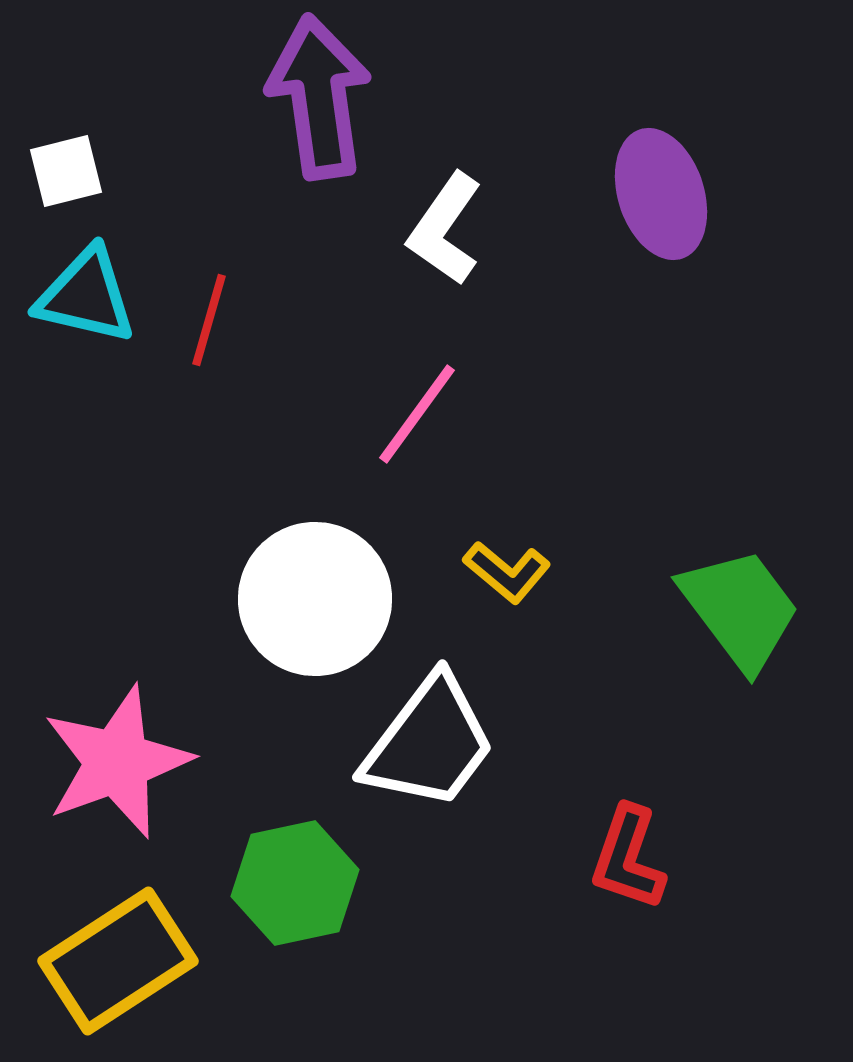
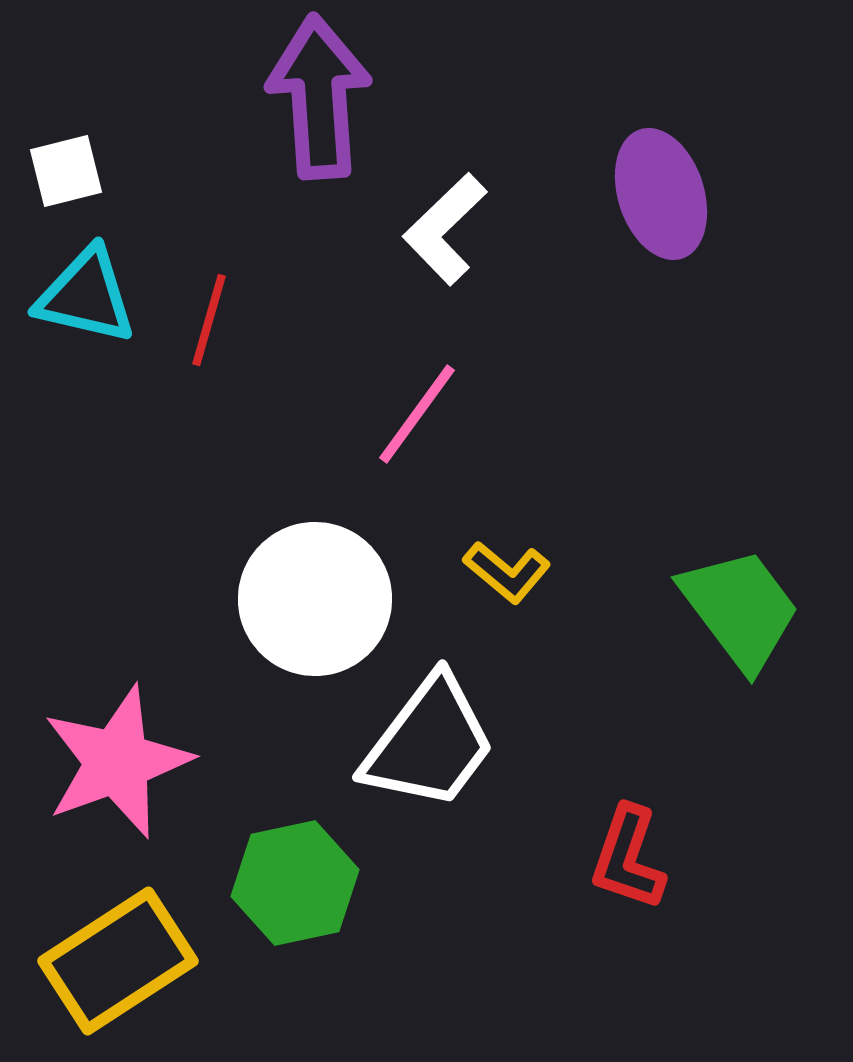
purple arrow: rotated 4 degrees clockwise
white L-shape: rotated 11 degrees clockwise
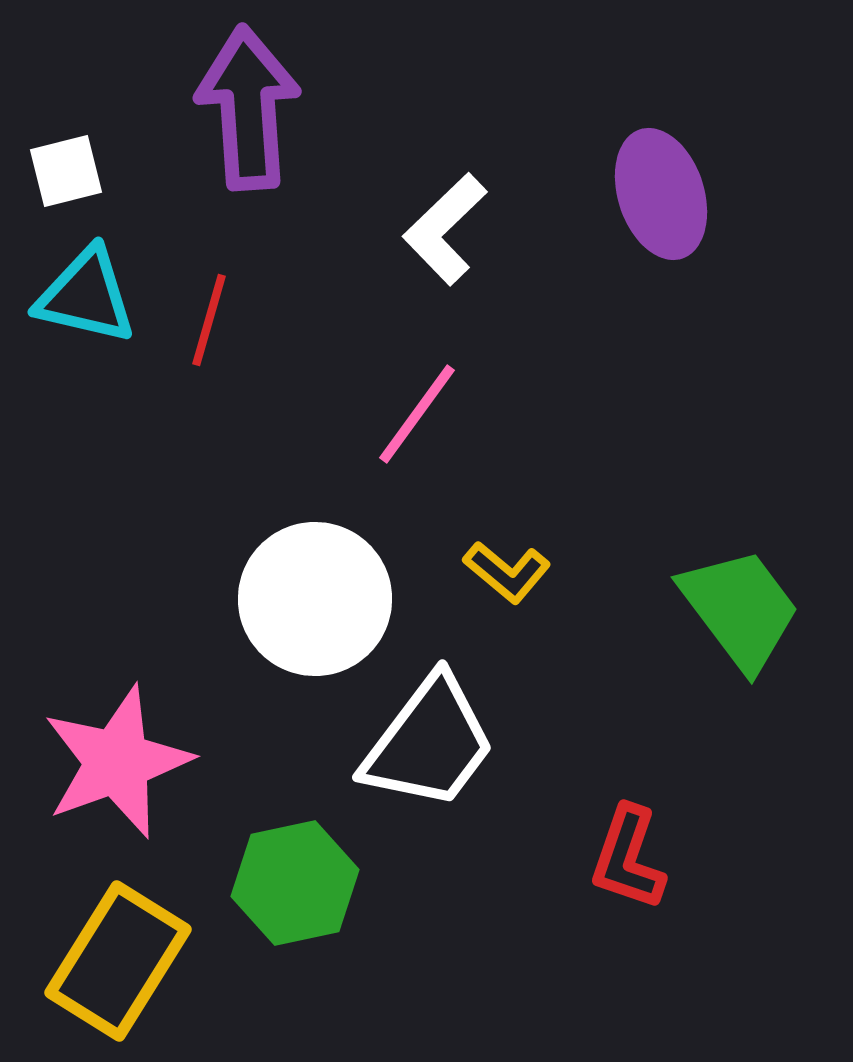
purple arrow: moved 71 px left, 11 px down
yellow rectangle: rotated 25 degrees counterclockwise
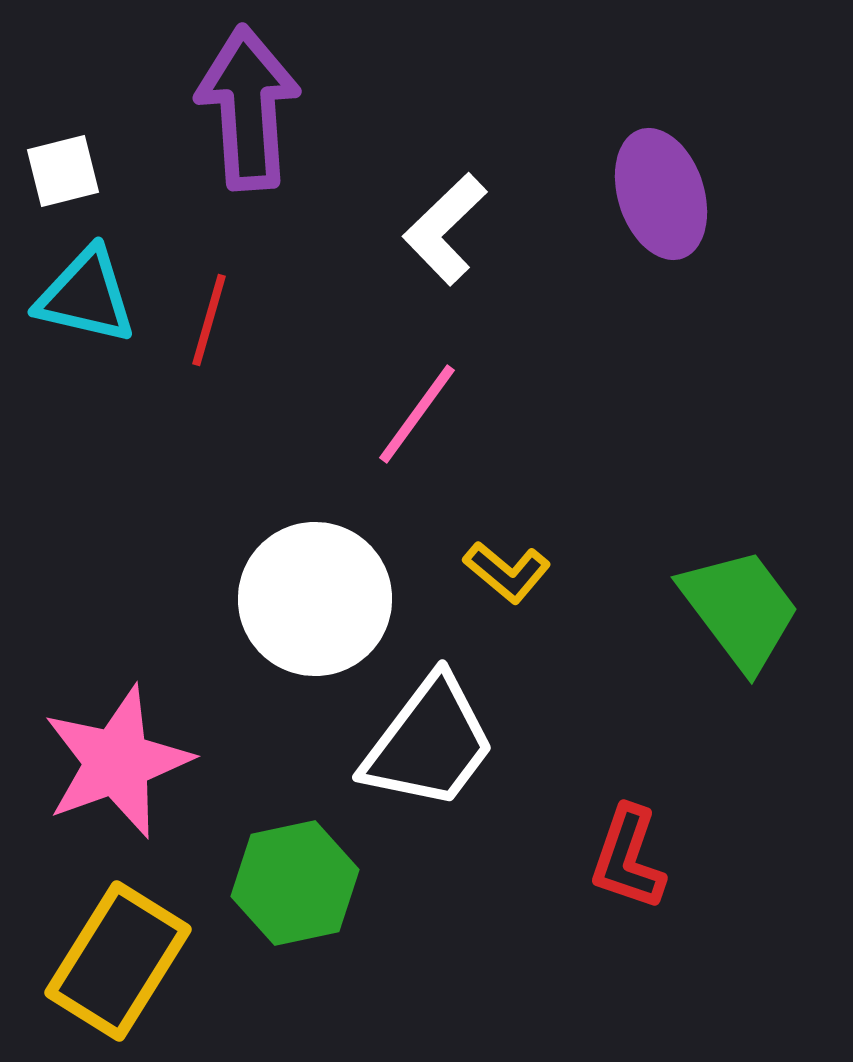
white square: moved 3 px left
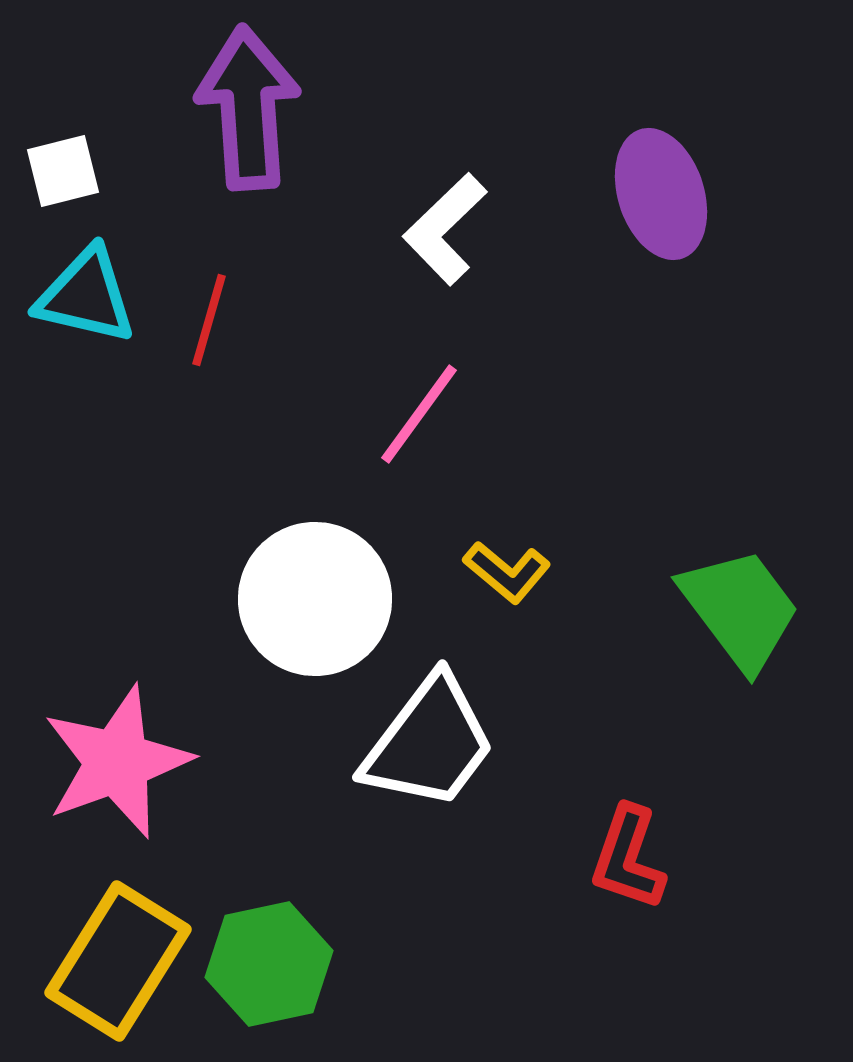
pink line: moved 2 px right
green hexagon: moved 26 px left, 81 px down
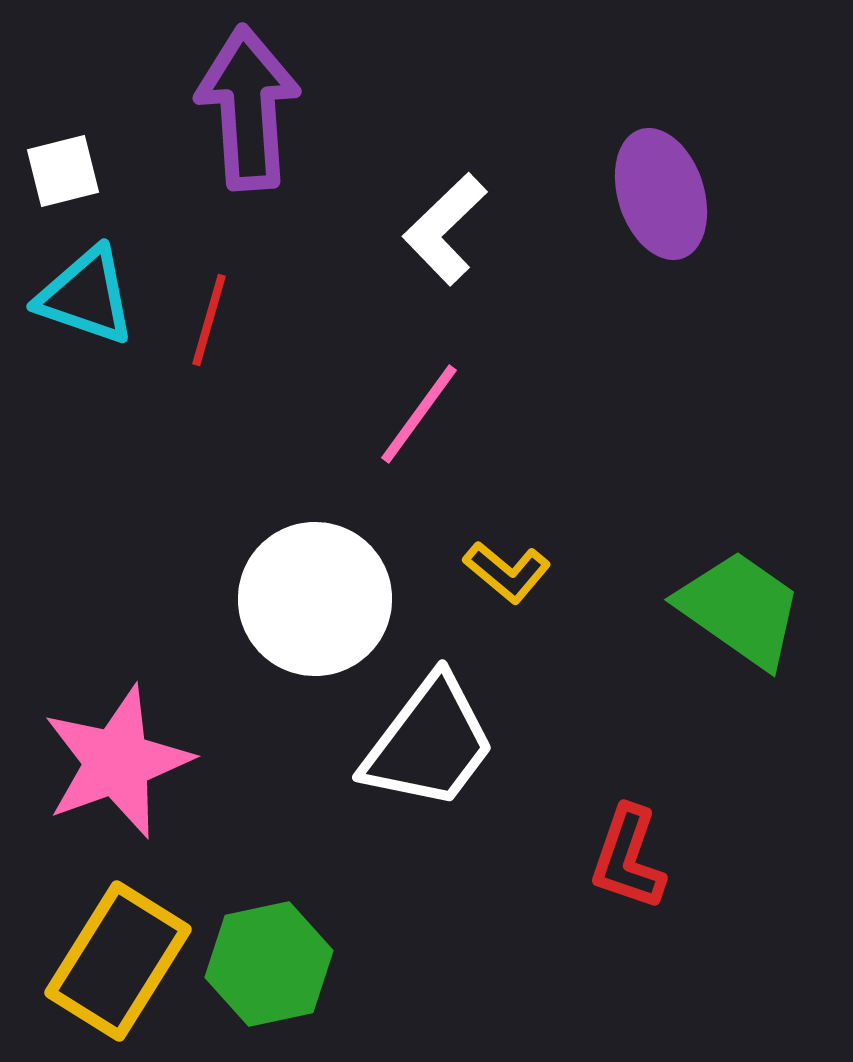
cyan triangle: rotated 6 degrees clockwise
green trapezoid: rotated 18 degrees counterclockwise
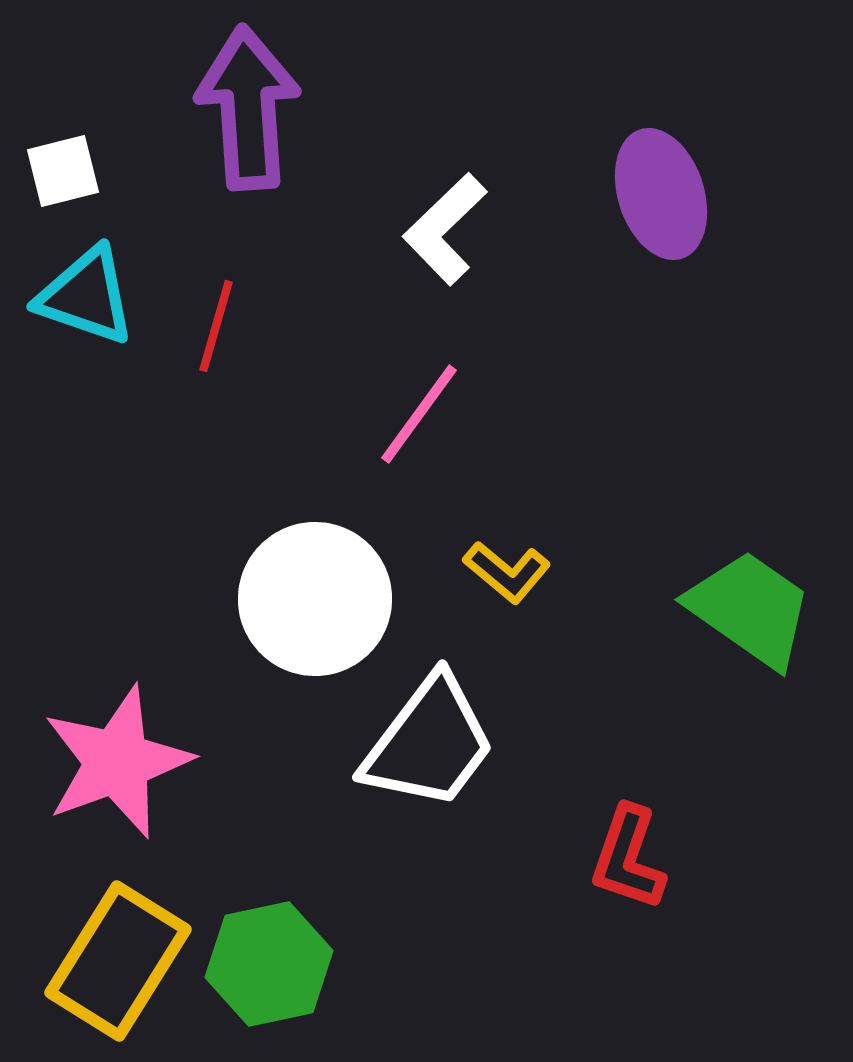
red line: moved 7 px right, 6 px down
green trapezoid: moved 10 px right
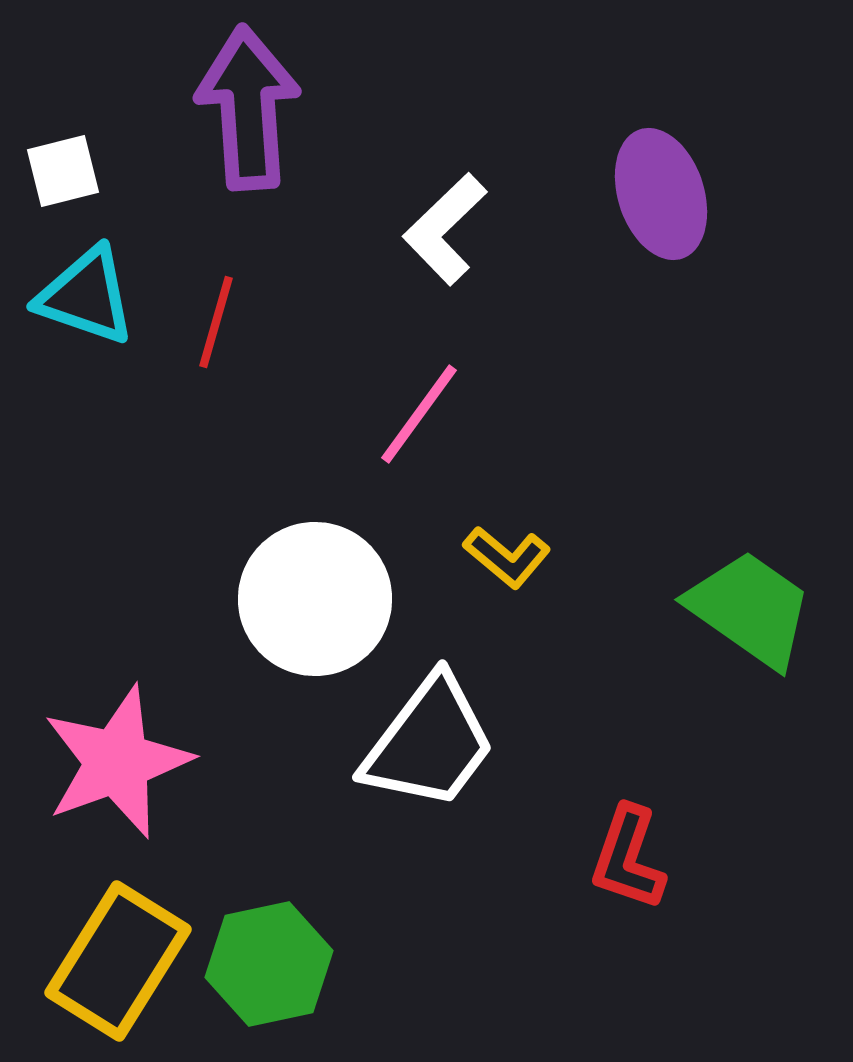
red line: moved 4 px up
yellow L-shape: moved 15 px up
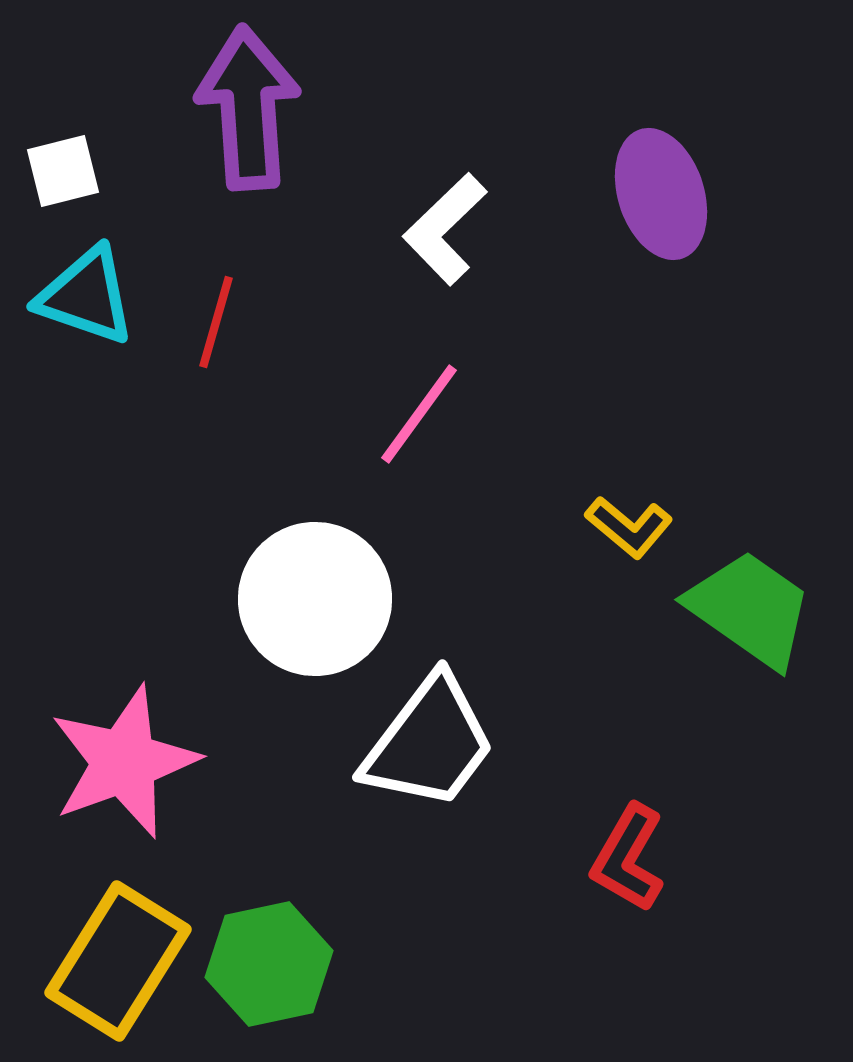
yellow L-shape: moved 122 px right, 30 px up
pink star: moved 7 px right
red L-shape: rotated 11 degrees clockwise
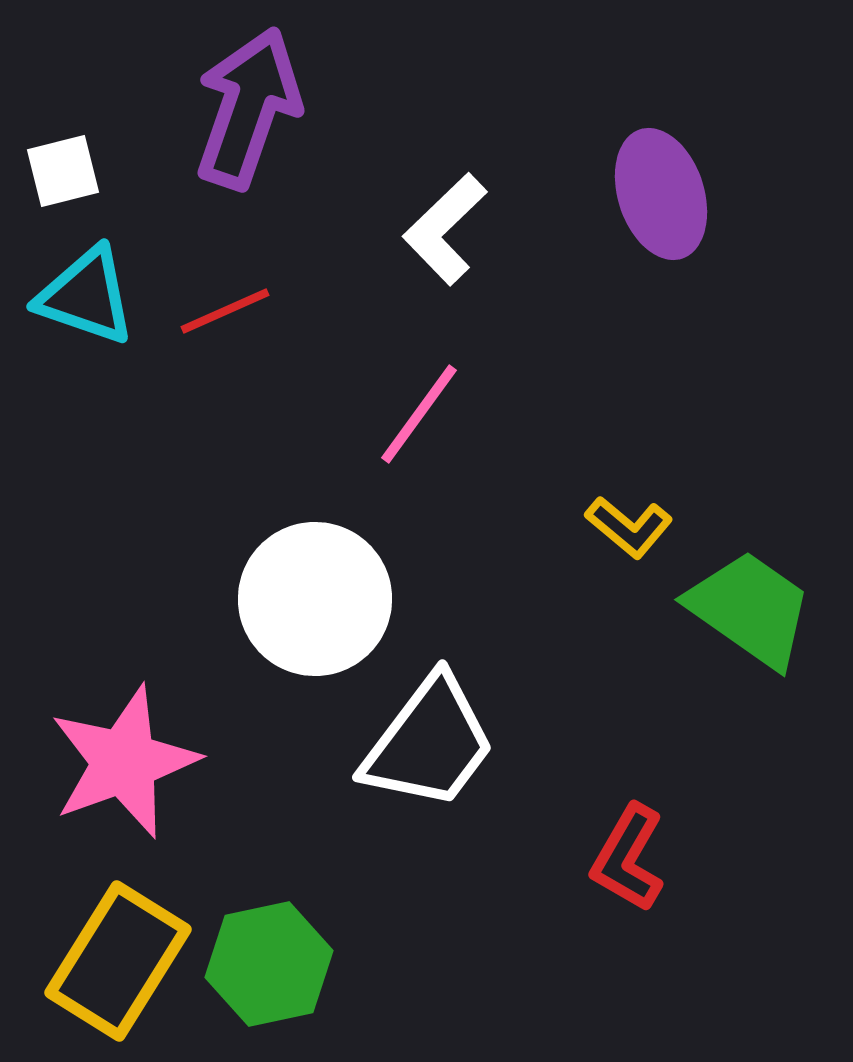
purple arrow: rotated 23 degrees clockwise
red line: moved 9 px right, 11 px up; rotated 50 degrees clockwise
